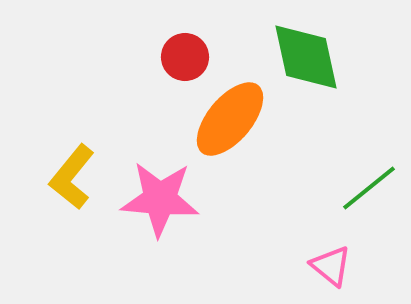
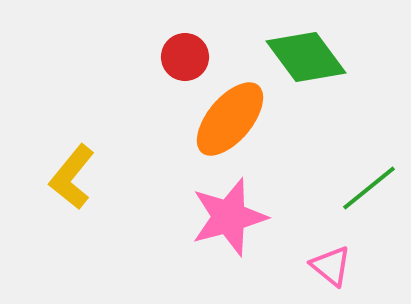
green diamond: rotated 24 degrees counterclockwise
pink star: moved 69 px right, 18 px down; rotated 20 degrees counterclockwise
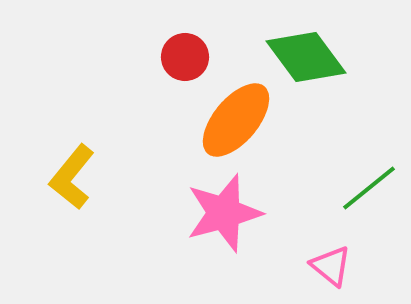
orange ellipse: moved 6 px right, 1 px down
pink star: moved 5 px left, 4 px up
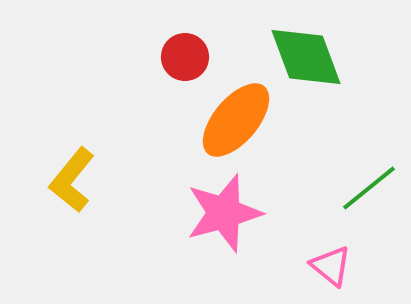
green diamond: rotated 16 degrees clockwise
yellow L-shape: moved 3 px down
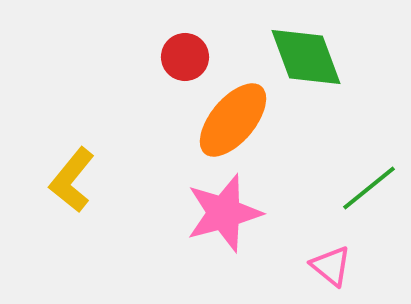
orange ellipse: moved 3 px left
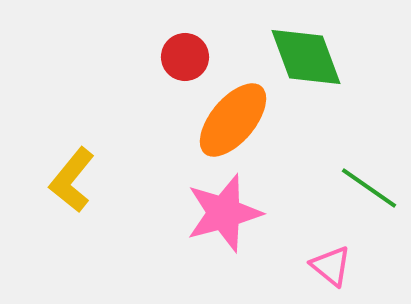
green line: rotated 74 degrees clockwise
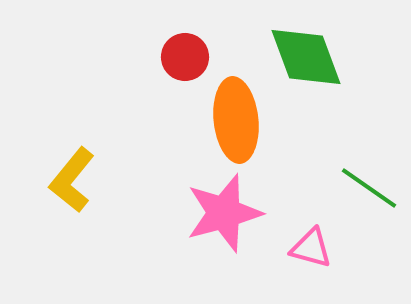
orange ellipse: moved 3 px right; rotated 46 degrees counterclockwise
pink triangle: moved 20 px left, 18 px up; rotated 24 degrees counterclockwise
